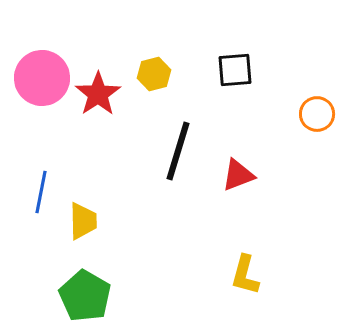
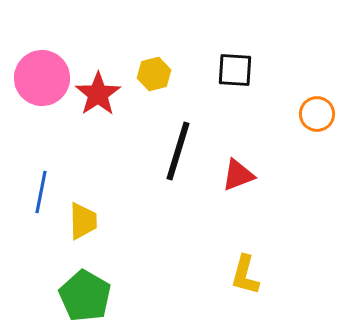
black square: rotated 9 degrees clockwise
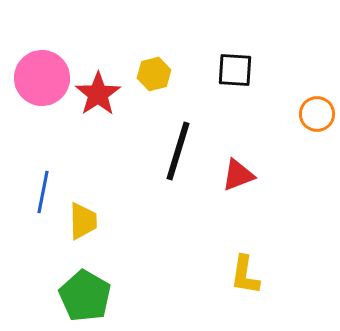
blue line: moved 2 px right
yellow L-shape: rotated 6 degrees counterclockwise
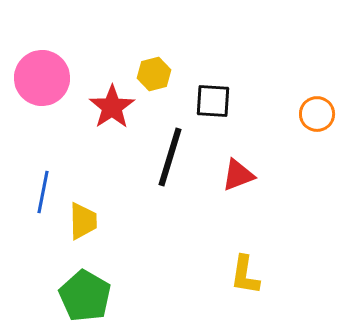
black square: moved 22 px left, 31 px down
red star: moved 14 px right, 13 px down
black line: moved 8 px left, 6 px down
